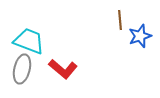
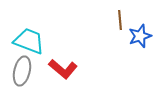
gray ellipse: moved 2 px down
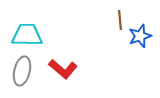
cyan trapezoid: moved 2 px left, 6 px up; rotated 20 degrees counterclockwise
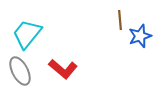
cyan trapezoid: moved 1 px up; rotated 52 degrees counterclockwise
gray ellipse: moved 2 px left; rotated 40 degrees counterclockwise
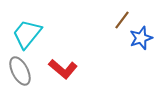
brown line: moved 2 px right; rotated 42 degrees clockwise
blue star: moved 1 px right, 2 px down
